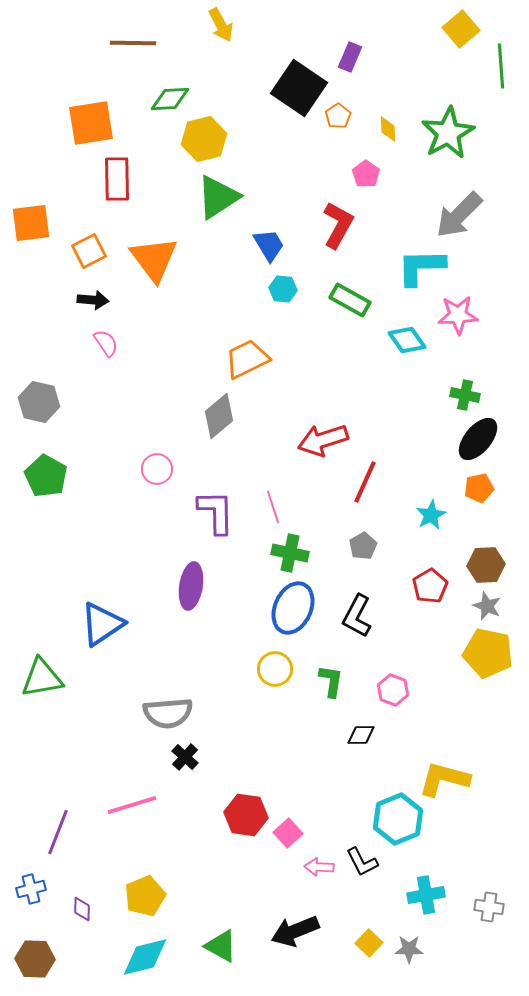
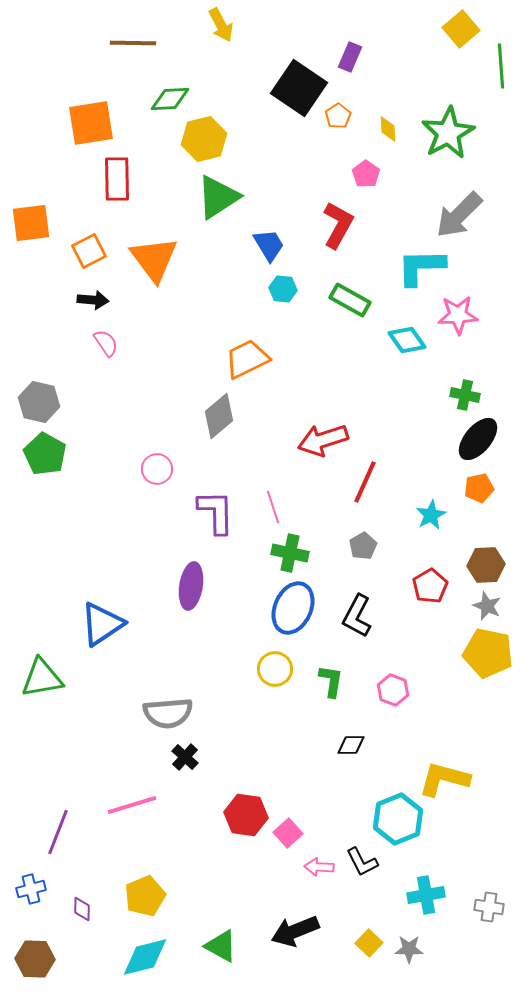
green pentagon at (46, 476): moved 1 px left, 22 px up
black diamond at (361, 735): moved 10 px left, 10 px down
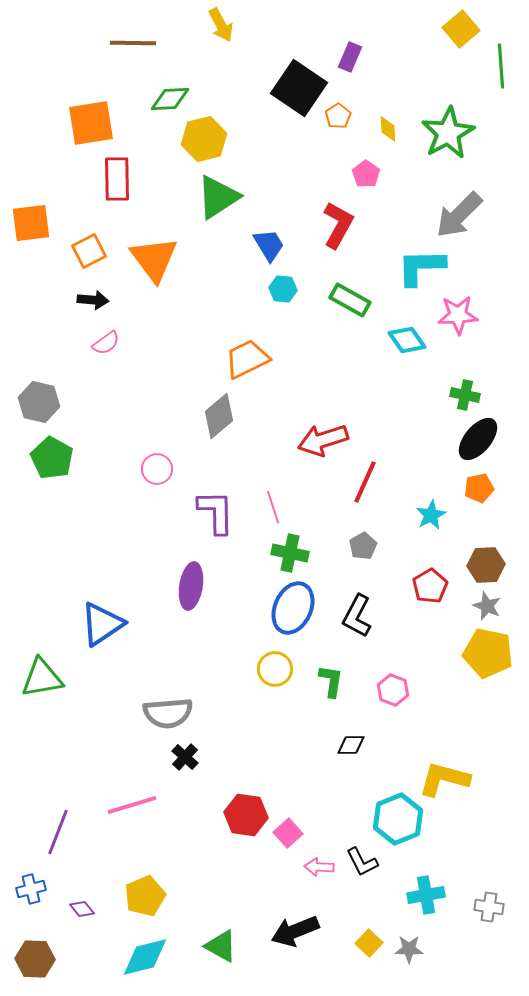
pink semicircle at (106, 343): rotated 88 degrees clockwise
green pentagon at (45, 454): moved 7 px right, 4 px down
purple diamond at (82, 909): rotated 40 degrees counterclockwise
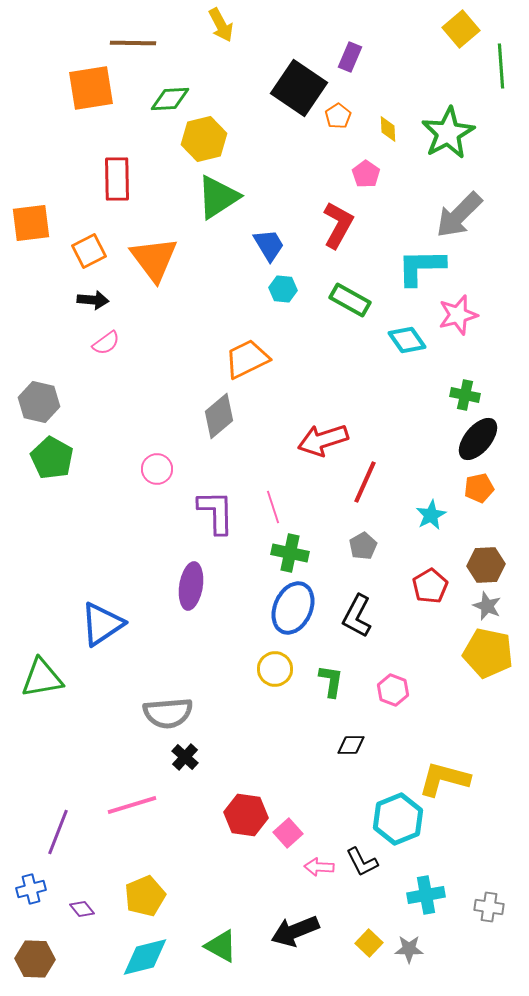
orange square at (91, 123): moved 35 px up
pink star at (458, 315): rotated 12 degrees counterclockwise
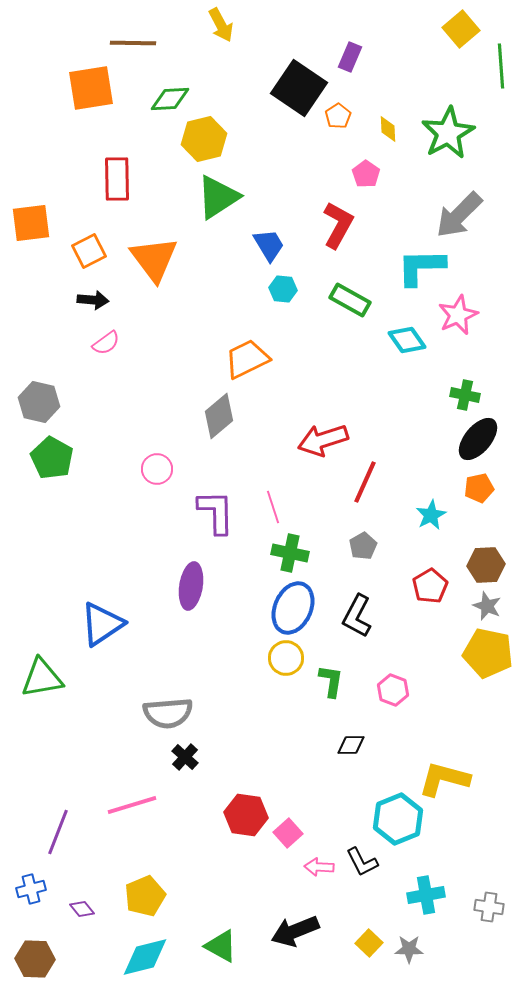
pink star at (458, 315): rotated 9 degrees counterclockwise
yellow circle at (275, 669): moved 11 px right, 11 px up
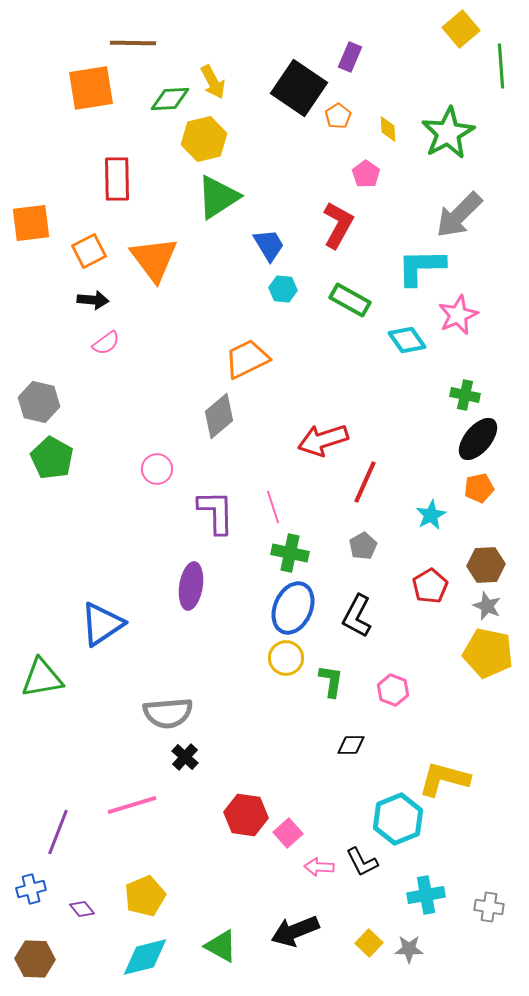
yellow arrow at (221, 25): moved 8 px left, 57 px down
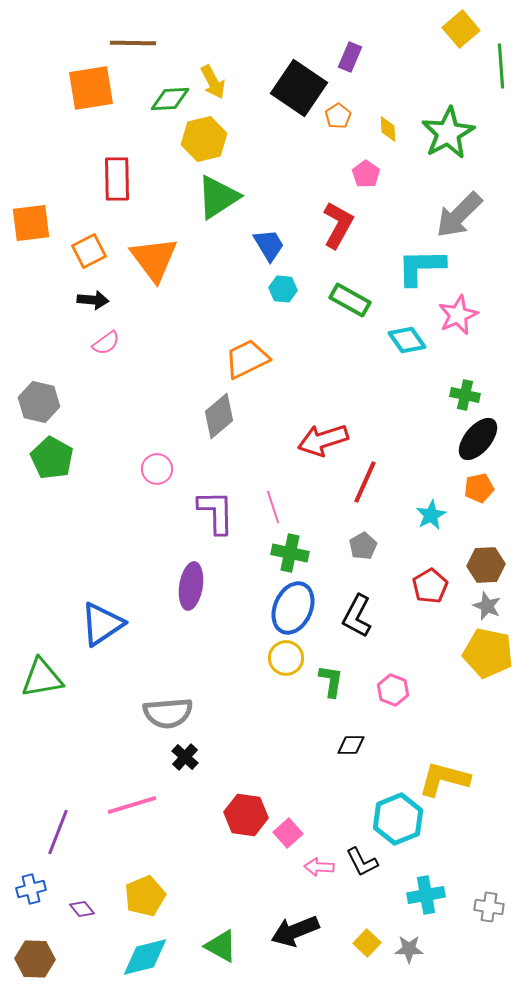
yellow square at (369, 943): moved 2 px left
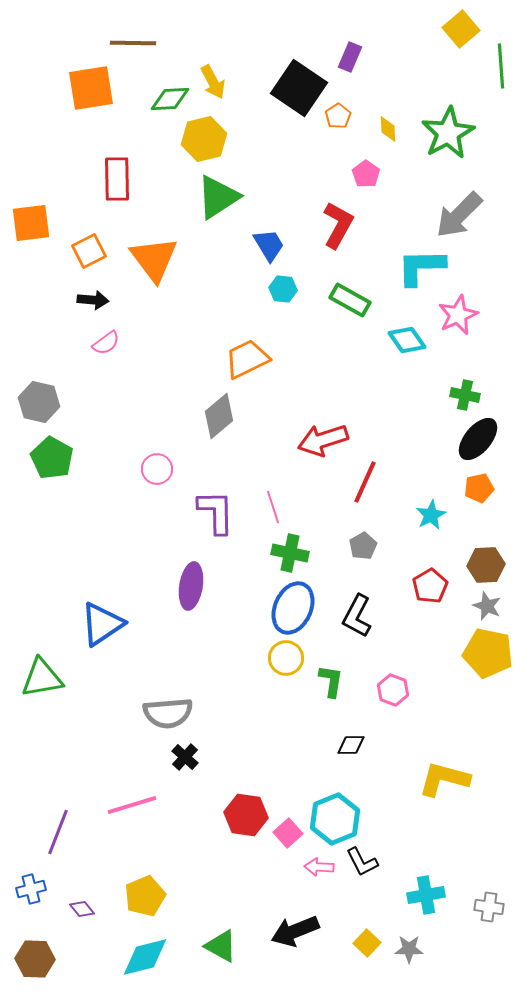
cyan hexagon at (398, 819): moved 63 px left
